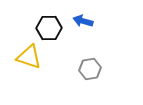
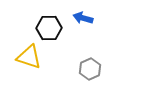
blue arrow: moved 3 px up
gray hexagon: rotated 15 degrees counterclockwise
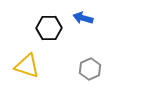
yellow triangle: moved 2 px left, 9 px down
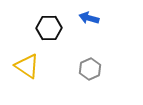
blue arrow: moved 6 px right
yellow triangle: rotated 16 degrees clockwise
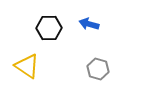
blue arrow: moved 6 px down
gray hexagon: moved 8 px right; rotated 20 degrees counterclockwise
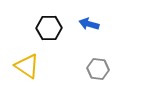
gray hexagon: rotated 10 degrees counterclockwise
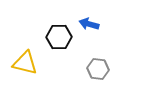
black hexagon: moved 10 px right, 9 px down
yellow triangle: moved 2 px left, 3 px up; rotated 20 degrees counterclockwise
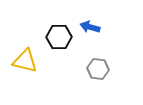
blue arrow: moved 1 px right, 3 px down
yellow triangle: moved 2 px up
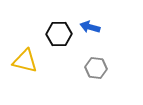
black hexagon: moved 3 px up
gray hexagon: moved 2 px left, 1 px up
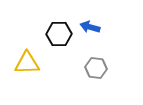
yellow triangle: moved 2 px right, 2 px down; rotated 16 degrees counterclockwise
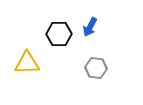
blue arrow: rotated 78 degrees counterclockwise
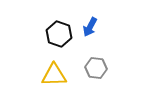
black hexagon: rotated 20 degrees clockwise
yellow triangle: moved 27 px right, 12 px down
